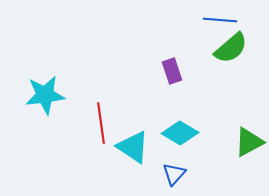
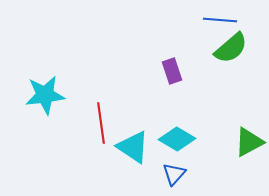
cyan diamond: moved 3 px left, 6 px down
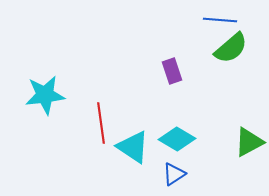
blue triangle: rotated 15 degrees clockwise
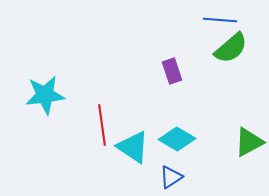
red line: moved 1 px right, 2 px down
blue triangle: moved 3 px left, 3 px down
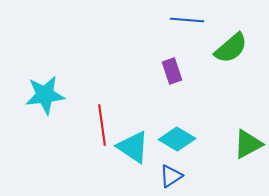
blue line: moved 33 px left
green triangle: moved 1 px left, 2 px down
blue triangle: moved 1 px up
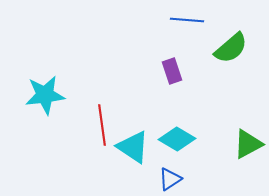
blue triangle: moved 1 px left, 3 px down
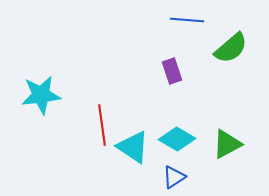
cyan star: moved 4 px left
green triangle: moved 21 px left
blue triangle: moved 4 px right, 2 px up
